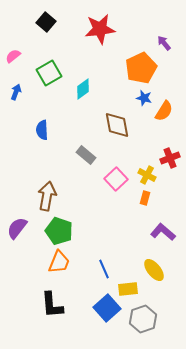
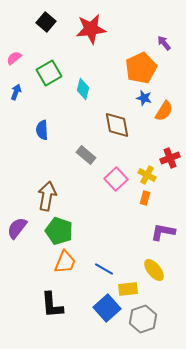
red star: moved 9 px left
pink semicircle: moved 1 px right, 2 px down
cyan diamond: rotated 40 degrees counterclockwise
purple L-shape: rotated 30 degrees counterclockwise
orange trapezoid: moved 6 px right
blue line: rotated 36 degrees counterclockwise
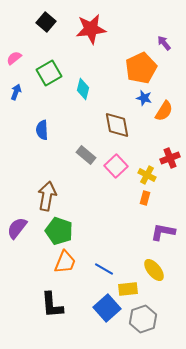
pink square: moved 13 px up
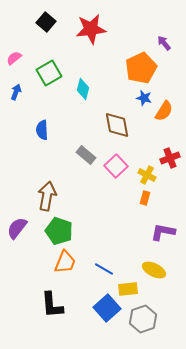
yellow ellipse: rotated 25 degrees counterclockwise
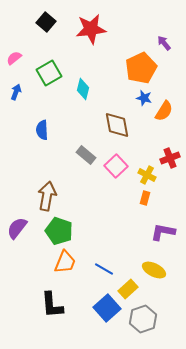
yellow rectangle: rotated 36 degrees counterclockwise
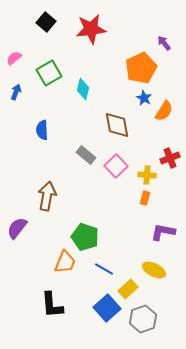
blue star: rotated 14 degrees clockwise
yellow cross: rotated 24 degrees counterclockwise
green pentagon: moved 26 px right, 6 px down
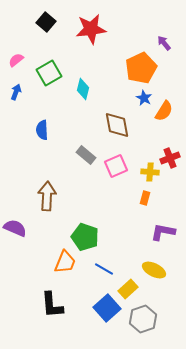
pink semicircle: moved 2 px right, 2 px down
pink square: rotated 20 degrees clockwise
yellow cross: moved 3 px right, 3 px up
brown arrow: rotated 8 degrees counterclockwise
purple semicircle: moved 2 px left; rotated 75 degrees clockwise
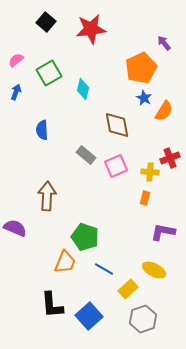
blue square: moved 18 px left, 8 px down
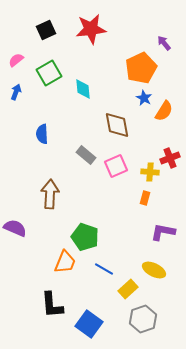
black square: moved 8 px down; rotated 24 degrees clockwise
cyan diamond: rotated 20 degrees counterclockwise
blue semicircle: moved 4 px down
brown arrow: moved 3 px right, 2 px up
blue square: moved 8 px down; rotated 12 degrees counterclockwise
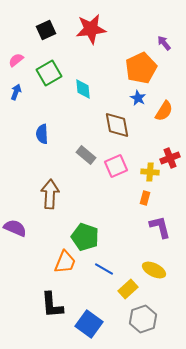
blue star: moved 6 px left
purple L-shape: moved 3 px left, 5 px up; rotated 65 degrees clockwise
